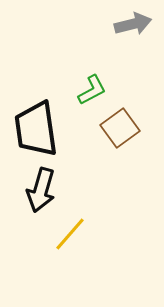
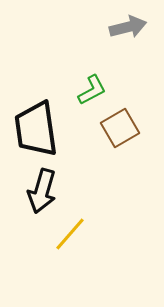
gray arrow: moved 5 px left, 3 px down
brown square: rotated 6 degrees clockwise
black arrow: moved 1 px right, 1 px down
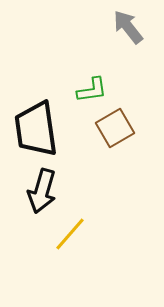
gray arrow: rotated 114 degrees counterclockwise
green L-shape: rotated 20 degrees clockwise
brown square: moved 5 px left
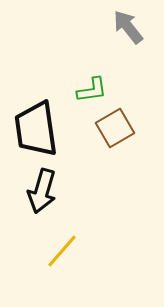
yellow line: moved 8 px left, 17 px down
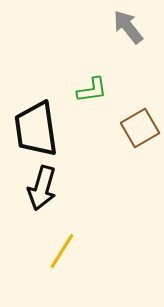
brown square: moved 25 px right
black arrow: moved 3 px up
yellow line: rotated 9 degrees counterclockwise
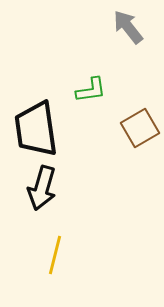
green L-shape: moved 1 px left
yellow line: moved 7 px left, 4 px down; rotated 18 degrees counterclockwise
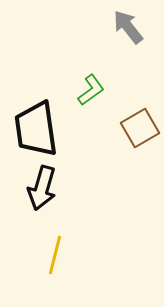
green L-shape: rotated 28 degrees counterclockwise
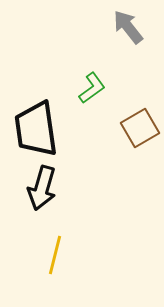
green L-shape: moved 1 px right, 2 px up
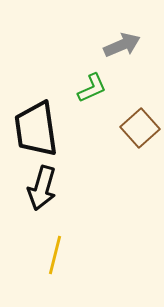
gray arrow: moved 6 px left, 18 px down; rotated 105 degrees clockwise
green L-shape: rotated 12 degrees clockwise
brown square: rotated 12 degrees counterclockwise
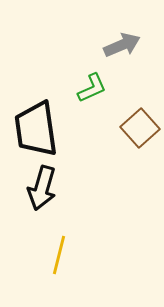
yellow line: moved 4 px right
